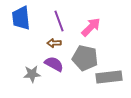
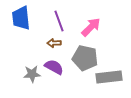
purple semicircle: moved 3 px down
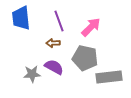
brown arrow: moved 1 px left
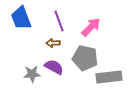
blue trapezoid: rotated 15 degrees counterclockwise
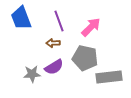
purple semicircle: rotated 120 degrees clockwise
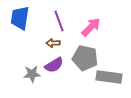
blue trapezoid: moved 1 px left; rotated 30 degrees clockwise
purple semicircle: moved 2 px up
gray rectangle: rotated 15 degrees clockwise
